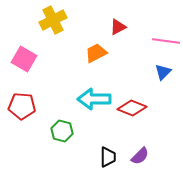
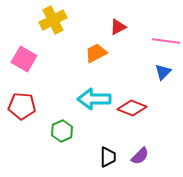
green hexagon: rotated 20 degrees clockwise
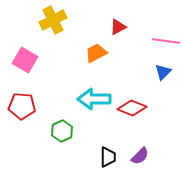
pink square: moved 1 px right, 1 px down
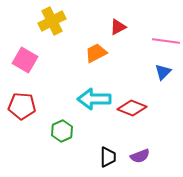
yellow cross: moved 1 px left, 1 px down
purple semicircle: rotated 24 degrees clockwise
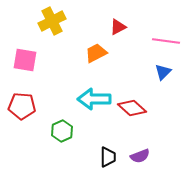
pink square: rotated 20 degrees counterclockwise
red diamond: rotated 20 degrees clockwise
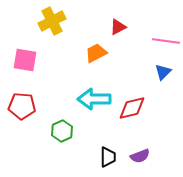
red diamond: rotated 56 degrees counterclockwise
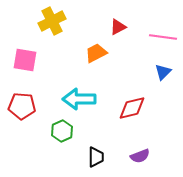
pink line: moved 3 px left, 4 px up
cyan arrow: moved 15 px left
black trapezoid: moved 12 px left
